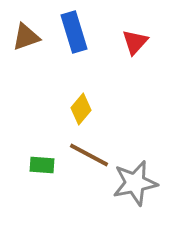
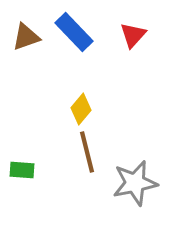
blue rectangle: rotated 27 degrees counterclockwise
red triangle: moved 2 px left, 7 px up
brown line: moved 2 px left, 3 px up; rotated 48 degrees clockwise
green rectangle: moved 20 px left, 5 px down
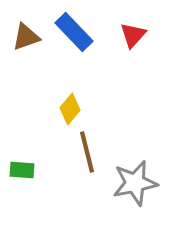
yellow diamond: moved 11 px left
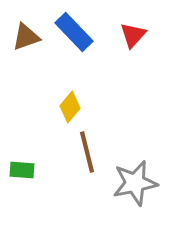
yellow diamond: moved 2 px up
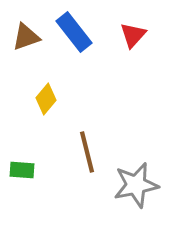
blue rectangle: rotated 6 degrees clockwise
yellow diamond: moved 24 px left, 8 px up
gray star: moved 1 px right, 2 px down
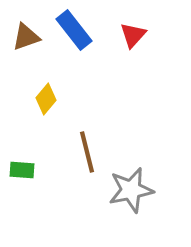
blue rectangle: moved 2 px up
gray star: moved 5 px left, 5 px down
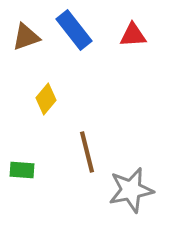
red triangle: rotated 44 degrees clockwise
